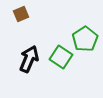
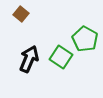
brown square: rotated 28 degrees counterclockwise
green pentagon: rotated 10 degrees counterclockwise
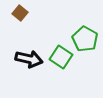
brown square: moved 1 px left, 1 px up
black arrow: rotated 80 degrees clockwise
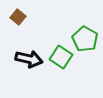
brown square: moved 2 px left, 4 px down
